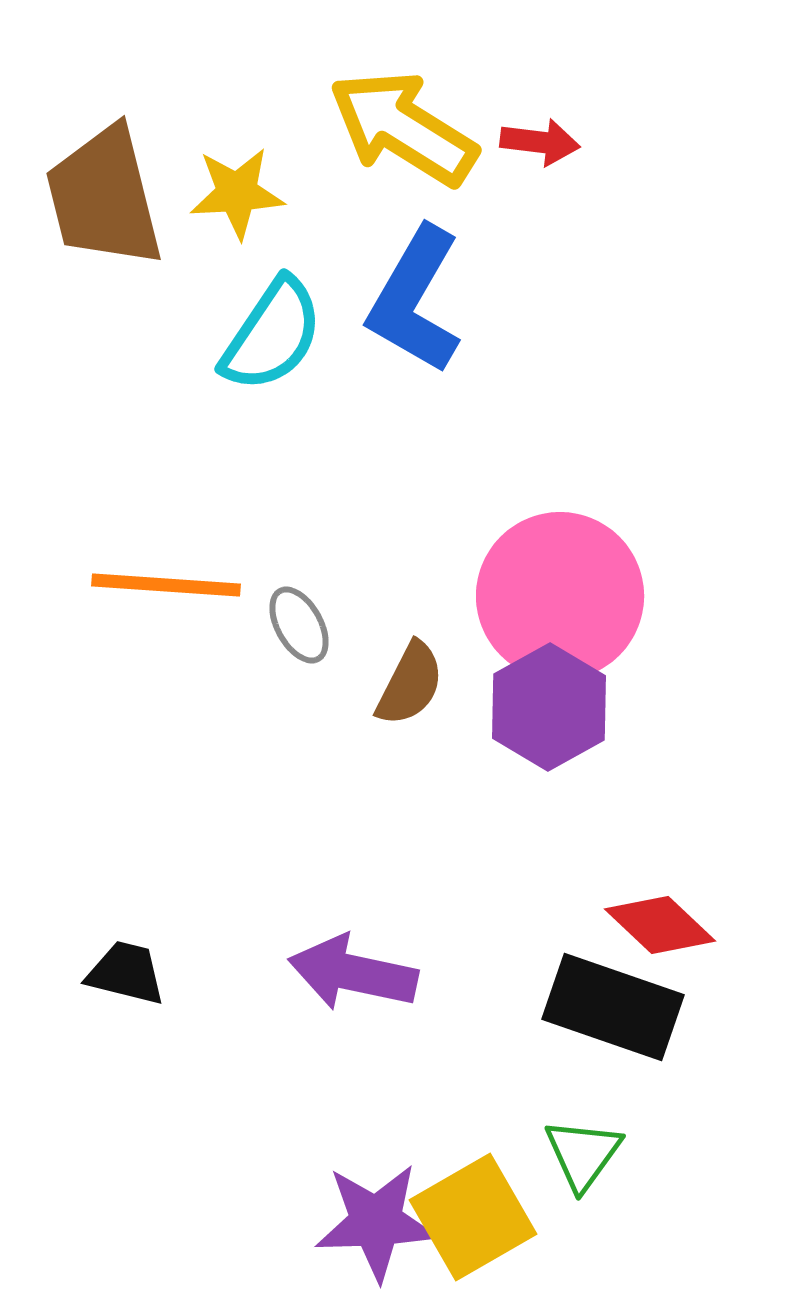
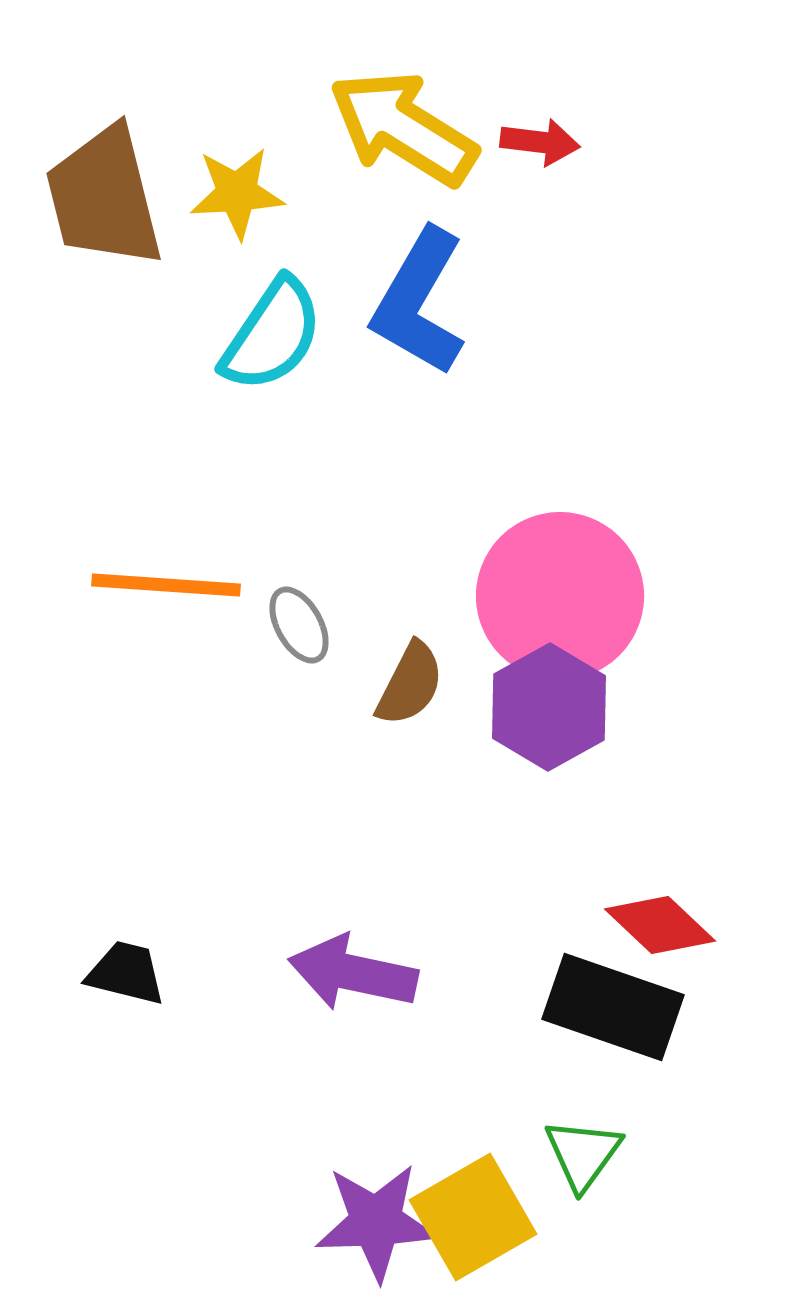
blue L-shape: moved 4 px right, 2 px down
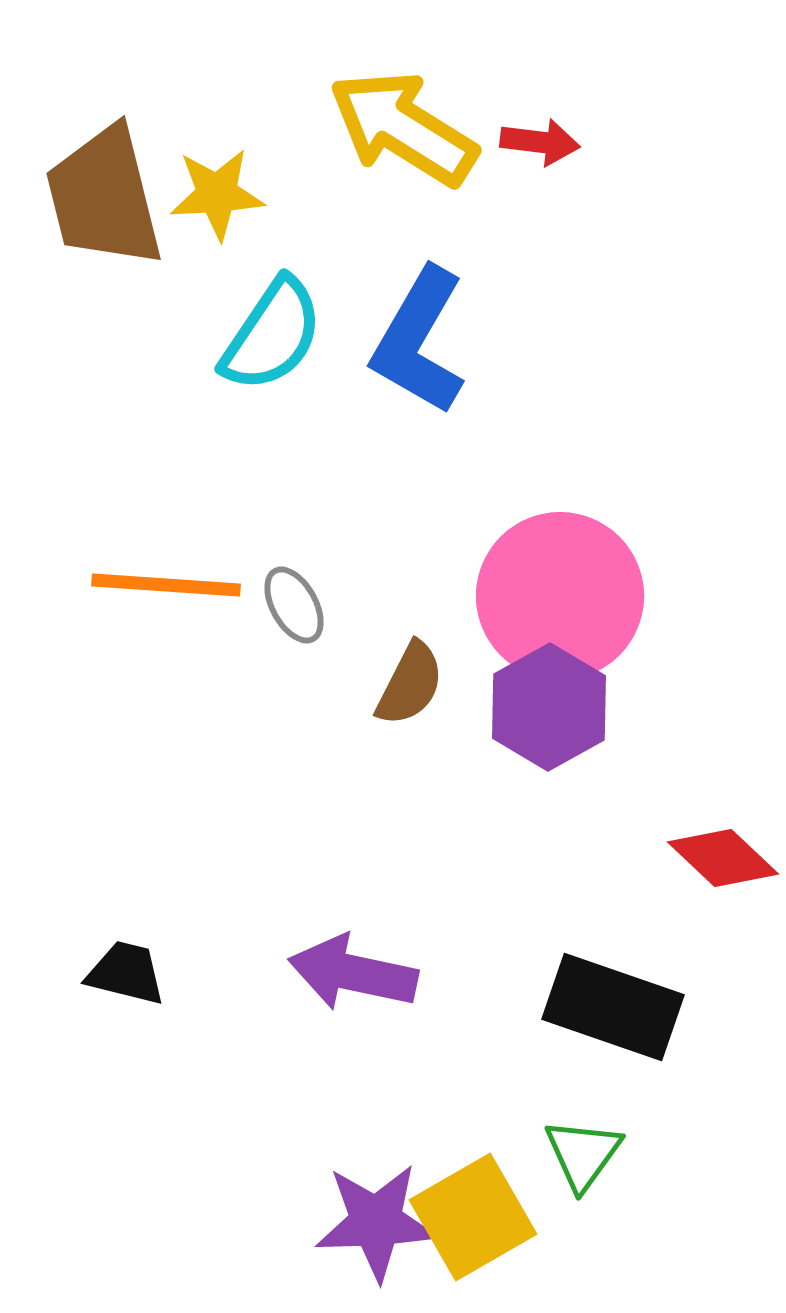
yellow star: moved 20 px left, 1 px down
blue L-shape: moved 39 px down
gray ellipse: moved 5 px left, 20 px up
red diamond: moved 63 px right, 67 px up
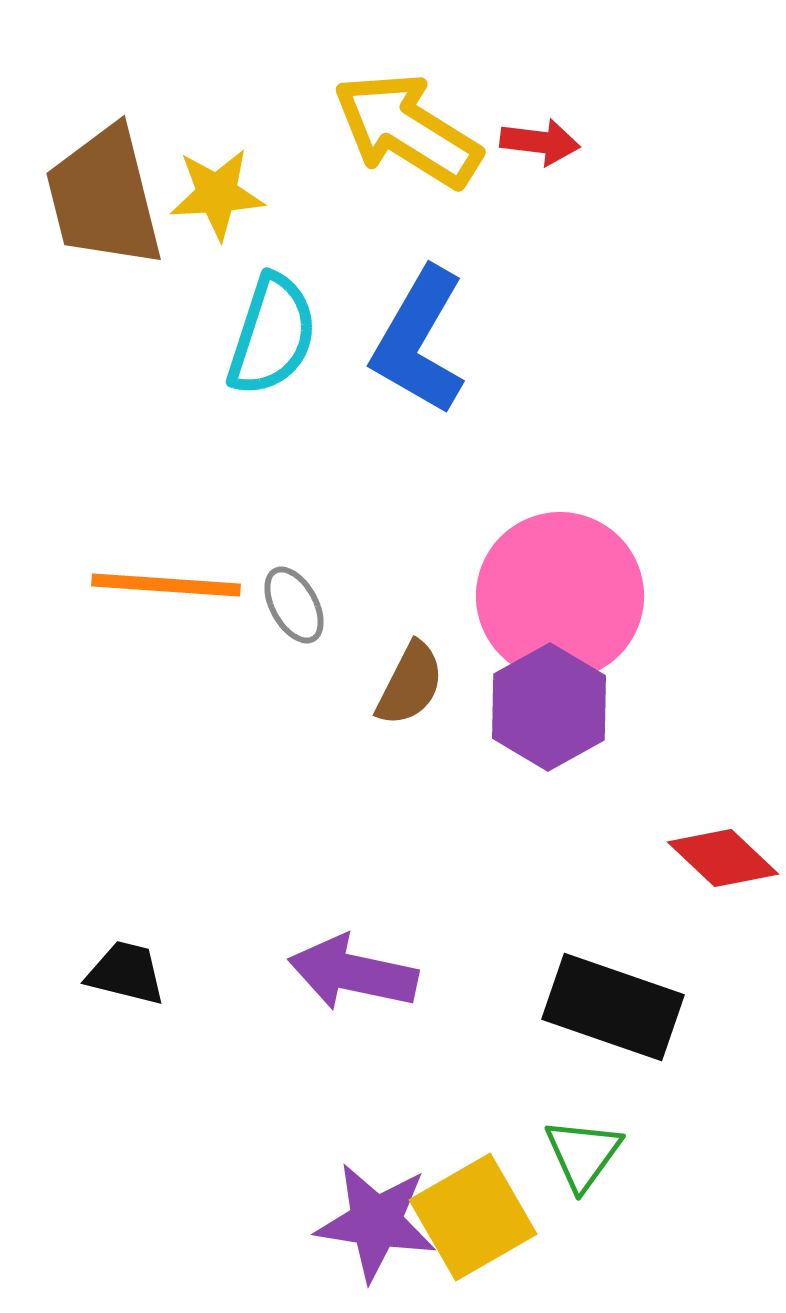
yellow arrow: moved 4 px right, 2 px down
cyan semicircle: rotated 16 degrees counterclockwise
purple star: rotated 11 degrees clockwise
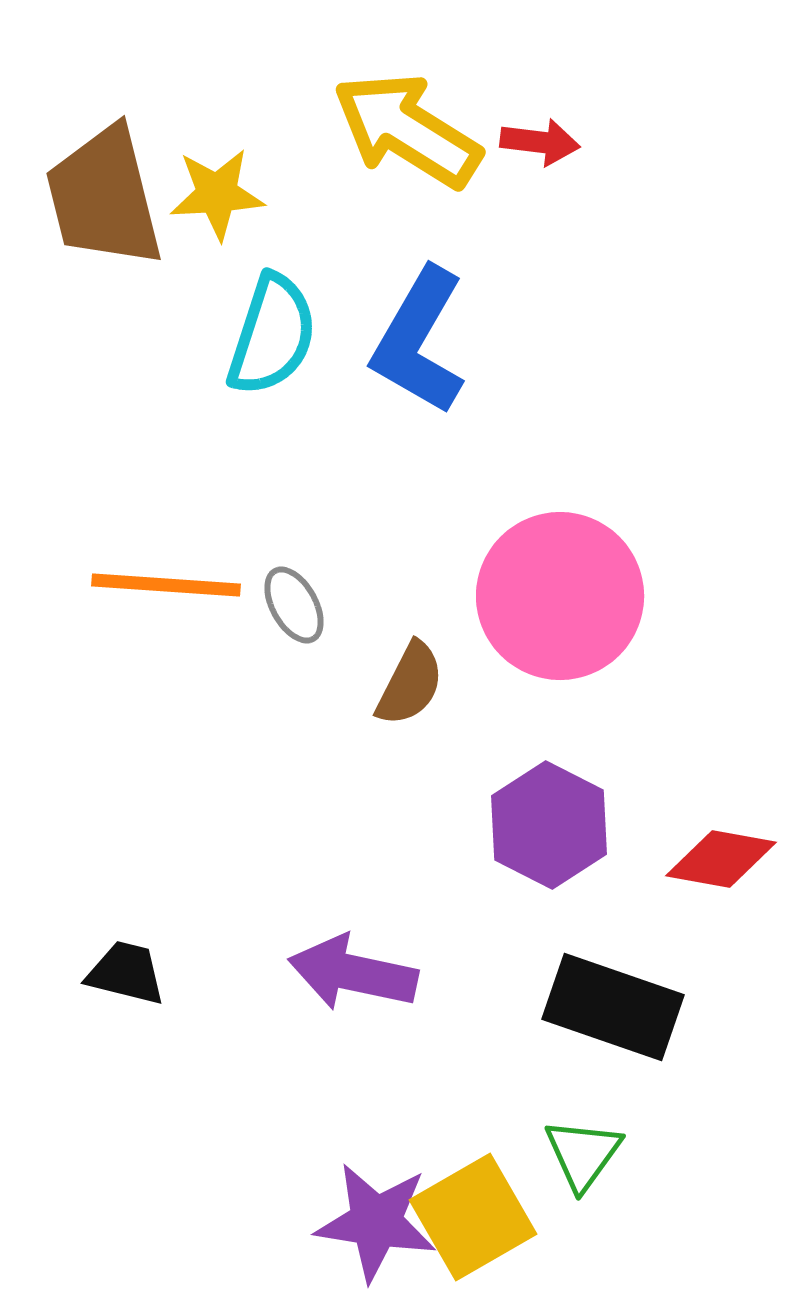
purple hexagon: moved 118 px down; rotated 4 degrees counterclockwise
red diamond: moved 2 px left, 1 px down; rotated 33 degrees counterclockwise
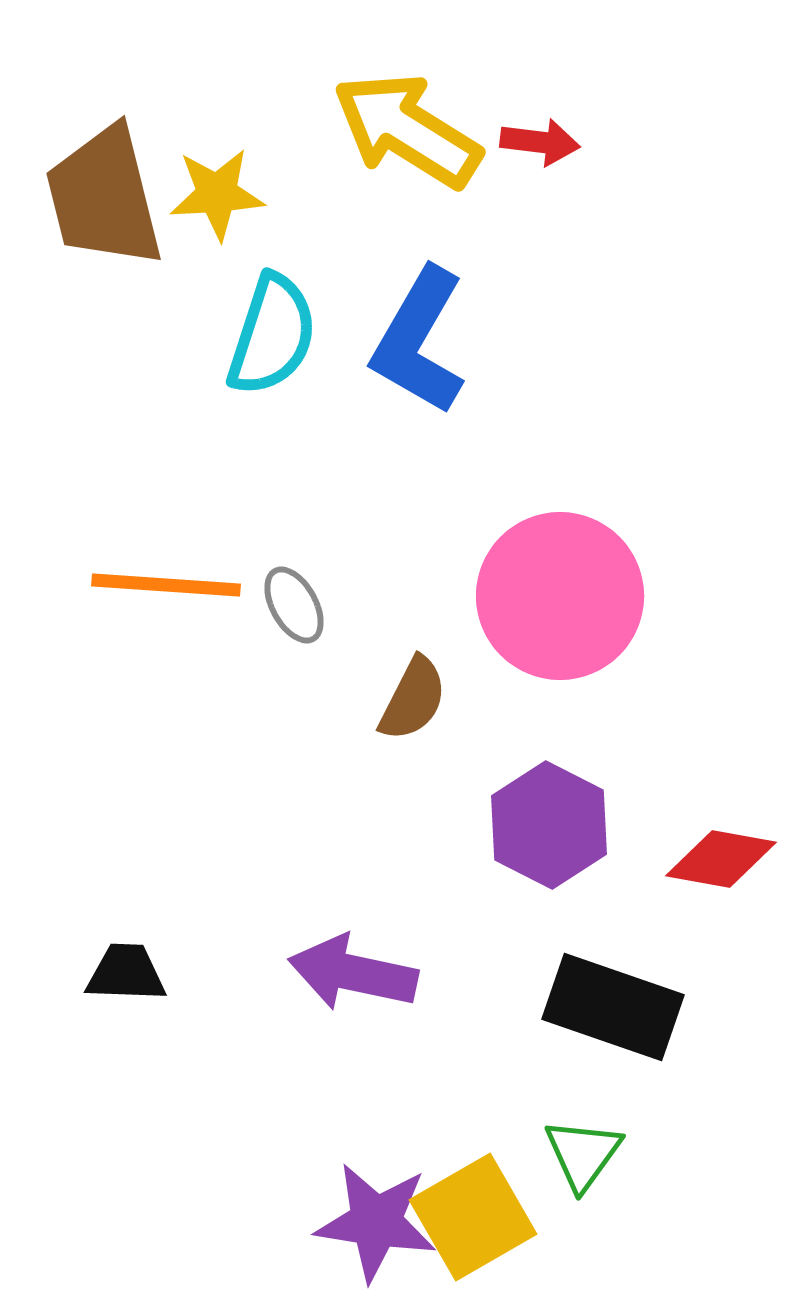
brown semicircle: moved 3 px right, 15 px down
black trapezoid: rotated 12 degrees counterclockwise
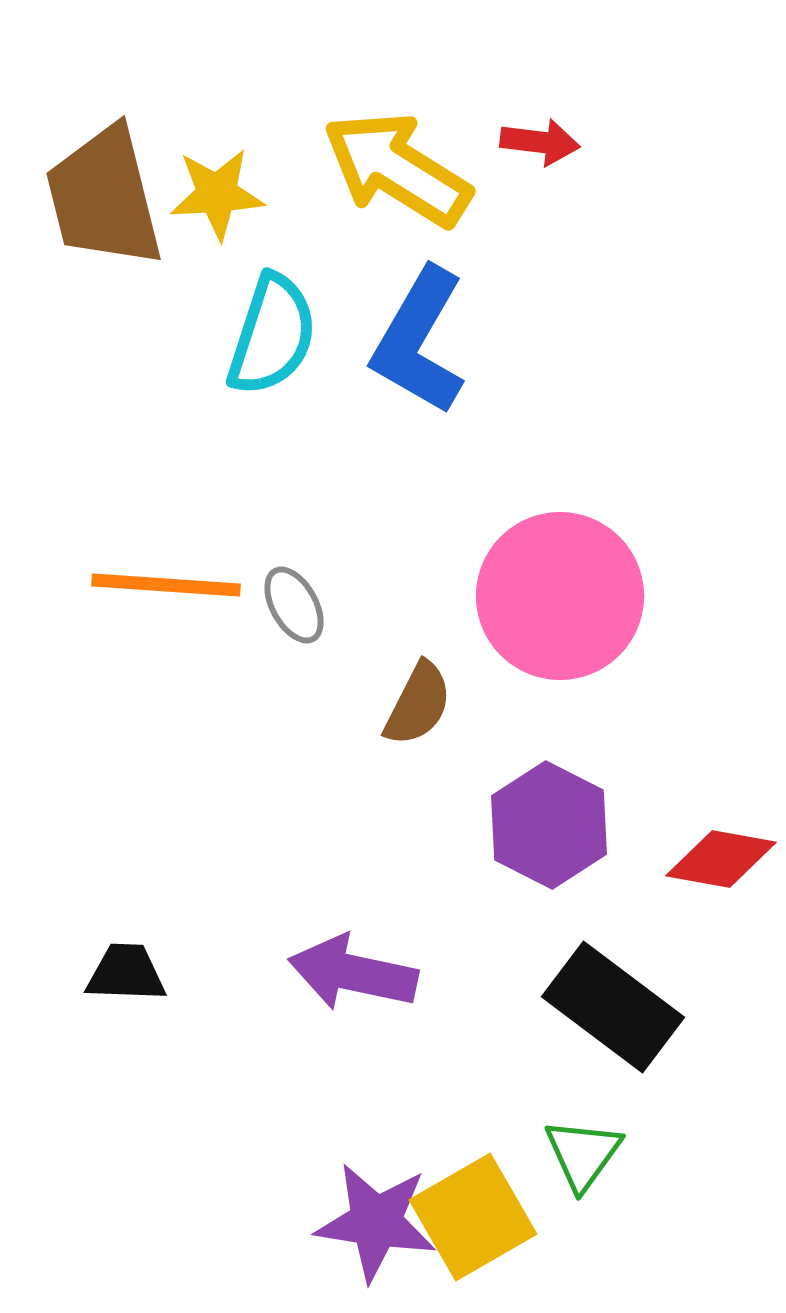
yellow arrow: moved 10 px left, 39 px down
brown semicircle: moved 5 px right, 5 px down
black rectangle: rotated 18 degrees clockwise
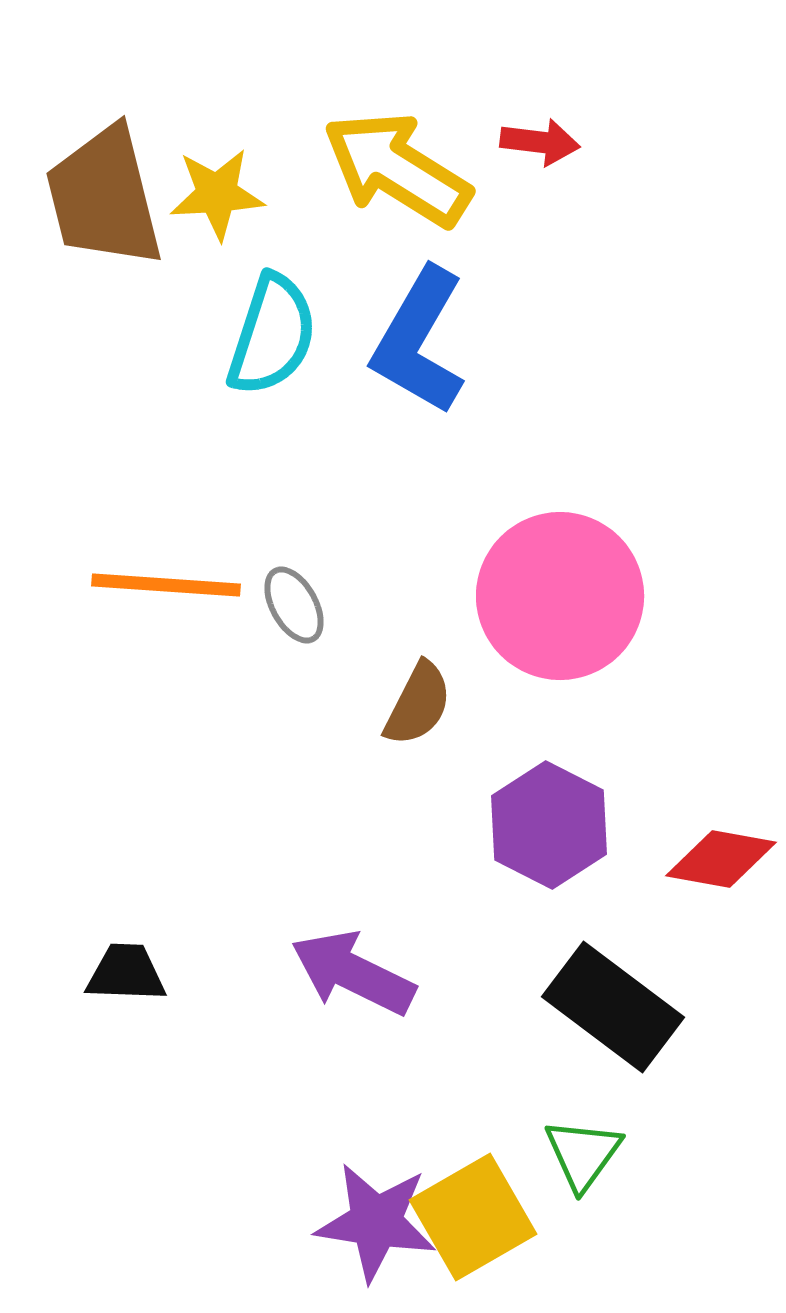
purple arrow: rotated 14 degrees clockwise
